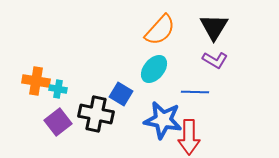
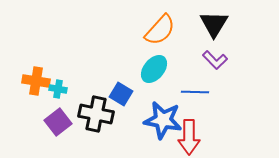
black triangle: moved 3 px up
purple L-shape: rotated 15 degrees clockwise
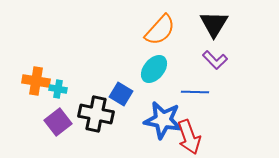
red arrow: rotated 20 degrees counterclockwise
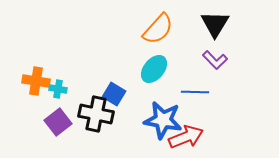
black triangle: moved 1 px right
orange semicircle: moved 2 px left, 1 px up
blue square: moved 7 px left
red arrow: moved 3 px left; rotated 92 degrees counterclockwise
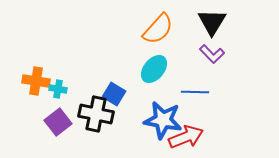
black triangle: moved 3 px left, 2 px up
purple L-shape: moved 3 px left, 6 px up
